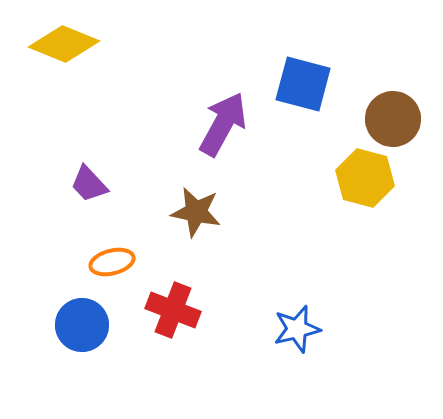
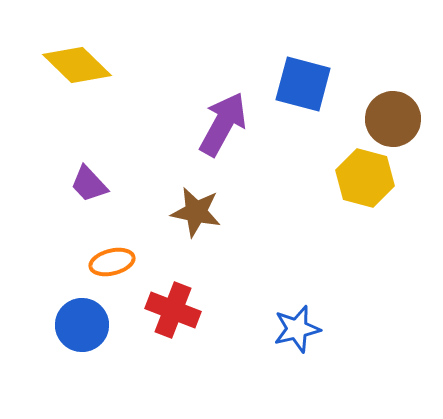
yellow diamond: moved 13 px right, 21 px down; rotated 22 degrees clockwise
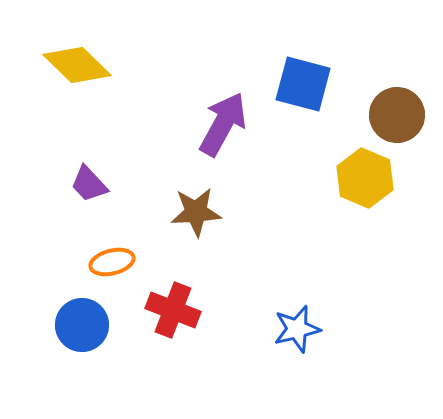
brown circle: moved 4 px right, 4 px up
yellow hexagon: rotated 8 degrees clockwise
brown star: rotated 15 degrees counterclockwise
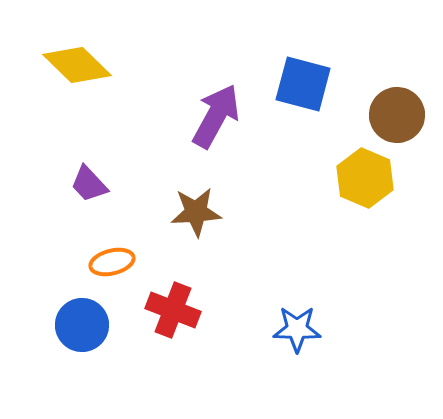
purple arrow: moved 7 px left, 8 px up
blue star: rotated 15 degrees clockwise
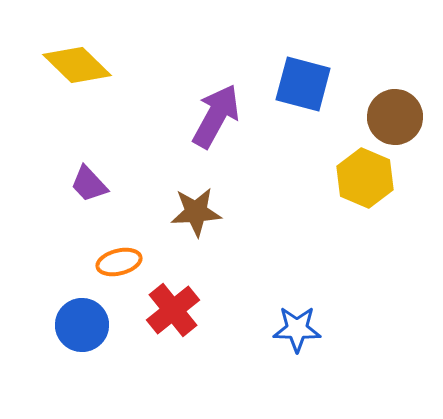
brown circle: moved 2 px left, 2 px down
orange ellipse: moved 7 px right
red cross: rotated 30 degrees clockwise
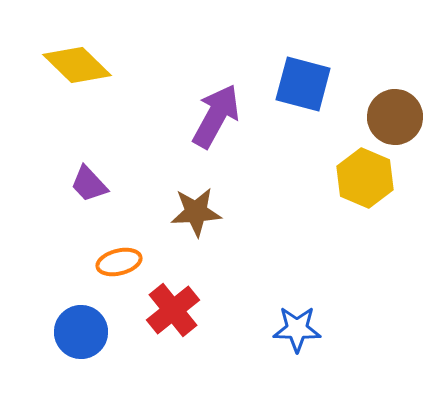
blue circle: moved 1 px left, 7 px down
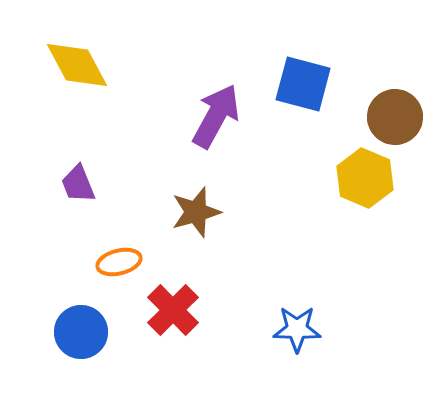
yellow diamond: rotated 18 degrees clockwise
purple trapezoid: moved 11 px left; rotated 21 degrees clockwise
brown star: rotated 12 degrees counterclockwise
red cross: rotated 6 degrees counterclockwise
